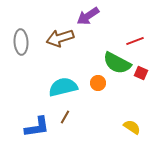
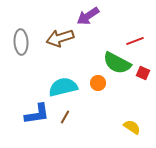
red square: moved 2 px right
blue L-shape: moved 13 px up
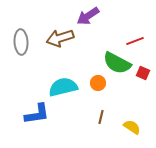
brown line: moved 36 px right; rotated 16 degrees counterclockwise
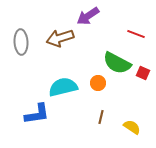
red line: moved 1 px right, 7 px up; rotated 42 degrees clockwise
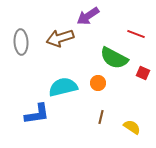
green semicircle: moved 3 px left, 5 px up
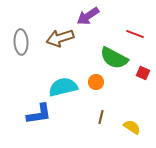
red line: moved 1 px left
orange circle: moved 2 px left, 1 px up
blue L-shape: moved 2 px right
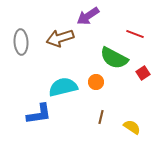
red square: rotated 32 degrees clockwise
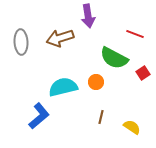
purple arrow: rotated 65 degrees counterclockwise
blue L-shape: moved 2 px down; rotated 32 degrees counterclockwise
